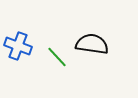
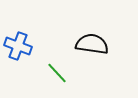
green line: moved 16 px down
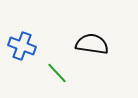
blue cross: moved 4 px right
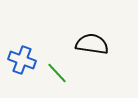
blue cross: moved 14 px down
